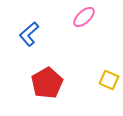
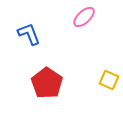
blue L-shape: rotated 110 degrees clockwise
red pentagon: rotated 8 degrees counterclockwise
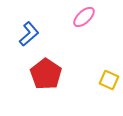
blue L-shape: rotated 70 degrees clockwise
red pentagon: moved 1 px left, 9 px up
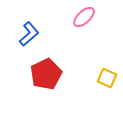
red pentagon: rotated 12 degrees clockwise
yellow square: moved 2 px left, 2 px up
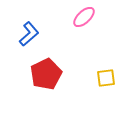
yellow square: moved 1 px left; rotated 30 degrees counterclockwise
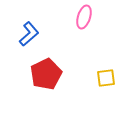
pink ellipse: rotated 30 degrees counterclockwise
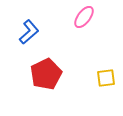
pink ellipse: rotated 20 degrees clockwise
blue L-shape: moved 2 px up
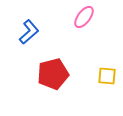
red pentagon: moved 7 px right; rotated 12 degrees clockwise
yellow square: moved 1 px right, 2 px up; rotated 12 degrees clockwise
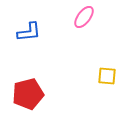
blue L-shape: rotated 35 degrees clockwise
red pentagon: moved 25 px left, 20 px down
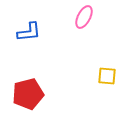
pink ellipse: rotated 10 degrees counterclockwise
